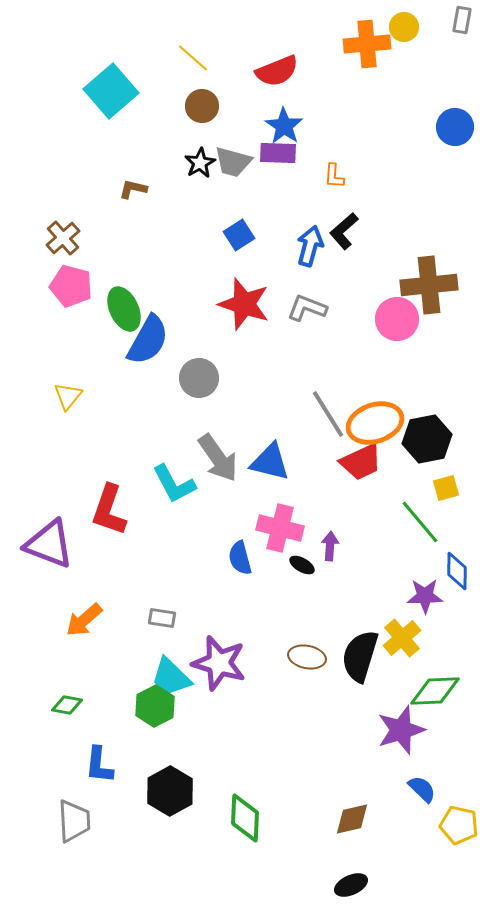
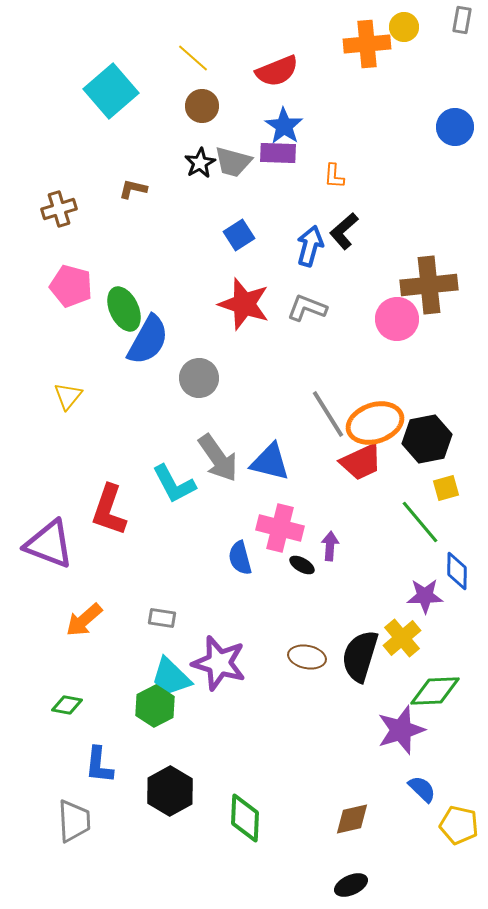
brown cross at (63, 238): moved 4 px left, 29 px up; rotated 24 degrees clockwise
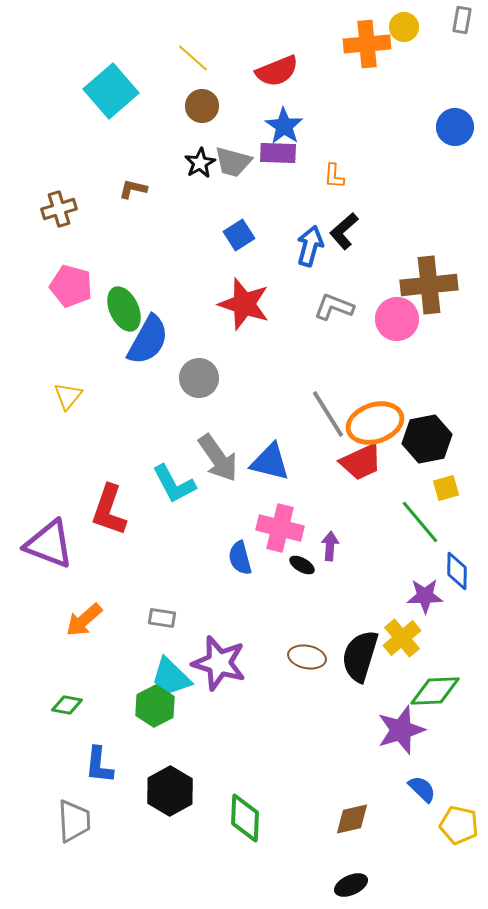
gray L-shape at (307, 308): moved 27 px right, 1 px up
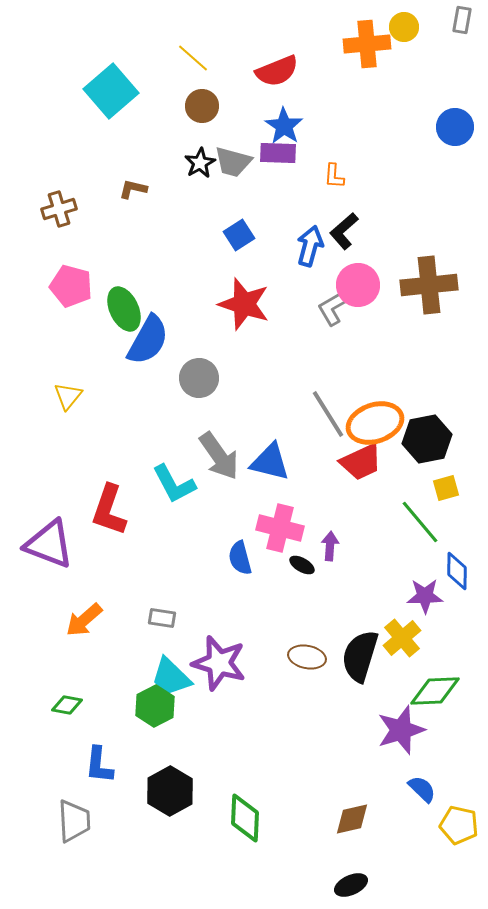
gray L-shape at (334, 307): rotated 51 degrees counterclockwise
pink circle at (397, 319): moved 39 px left, 34 px up
gray arrow at (218, 458): moved 1 px right, 2 px up
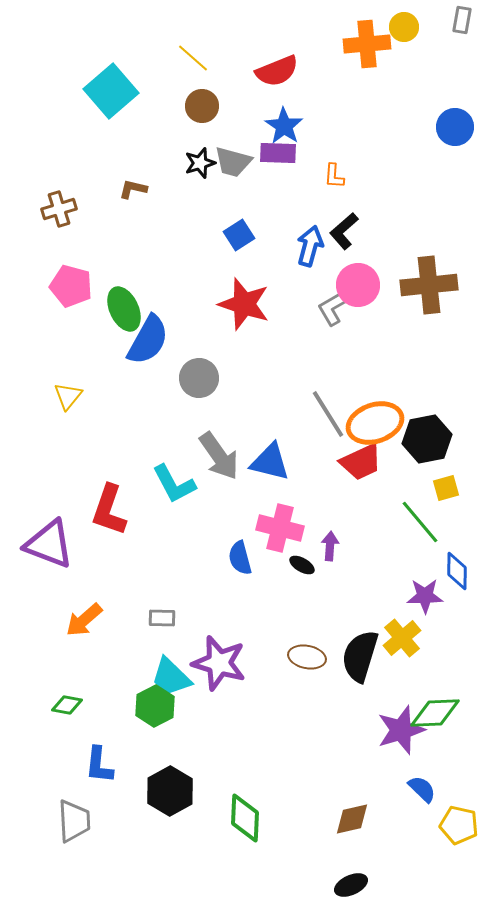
black star at (200, 163): rotated 12 degrees clockwise
gray rectangle at (162, 618): rotated 8 degrees counterclockwise
green diamond at (435, 691): moved 22 px down
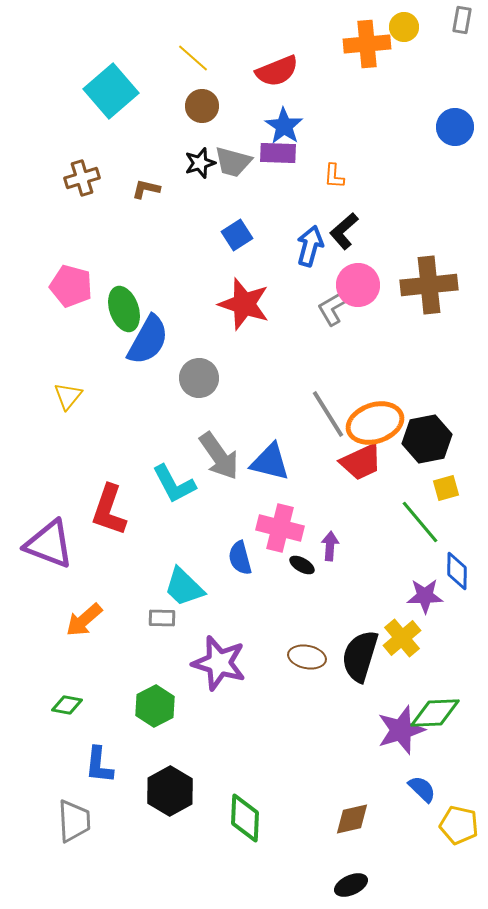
brown L-shape at (133, 189): moved 13 px right
brown cross at (59, 209): moved 23 px right, 31 px up
blue square at (239, 235): moved 2 px left
green ellipse at (124, 309): rotated 6 degrees clockwise
cyan trapezoid at (171, 677): moved 13 px right, 90 px up
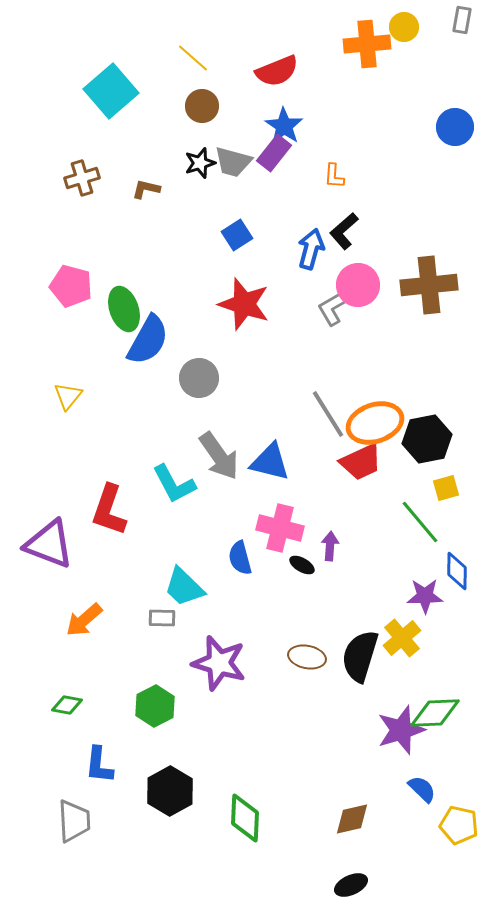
purple rectangle at (278, 153): moved 4 px left; rotated 54 degrees counterclockwise
blue arrow at (310, 246): moved 1 px right, 3 px down
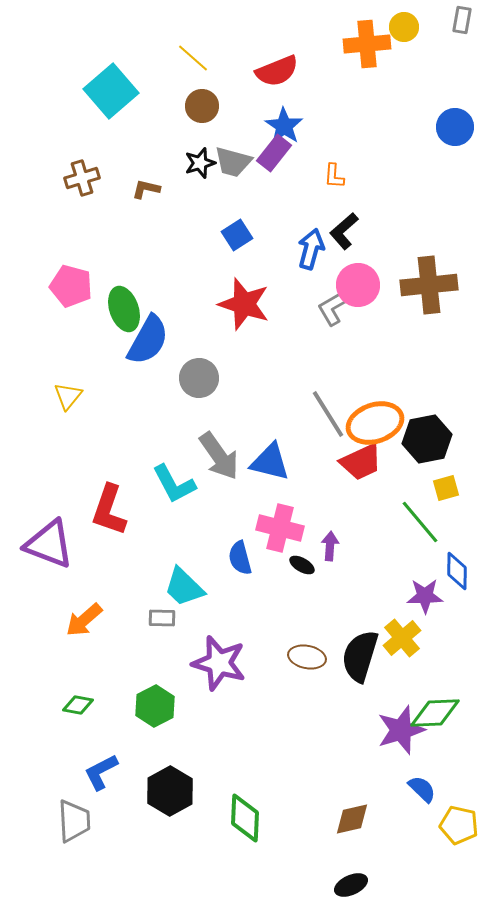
green diamond at (67, 705): moved 11 px right
blue L-shape at (99, 765): moved 2 px right, 7 px down; rotated 57 degrees clockwise
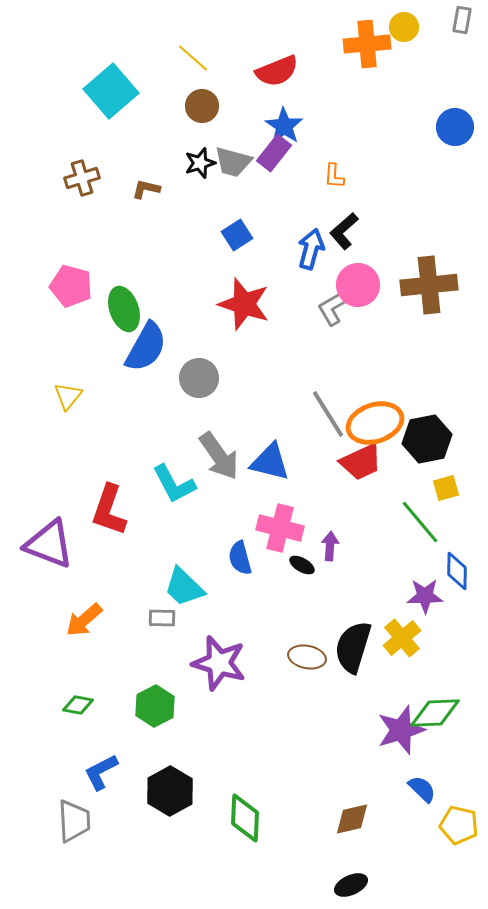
blue semicircle at (148, 340): moved 2 px left, 7 px down
black semicircle at (360, 656): moved 7 px left, 9 px up
